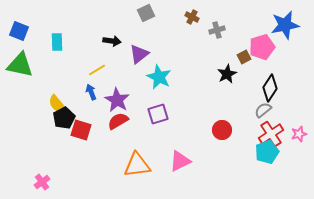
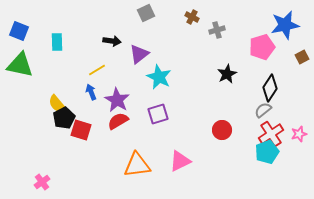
brown square: moved 58 px right
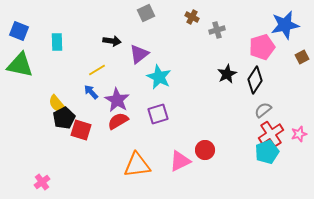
black diamond: moved 15 px left, 8 px up
blue arrow: rotated 21 degrees counterclockwise
red circle: moved 17 px left, 20 px down
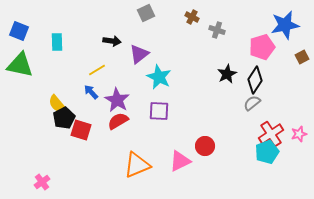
gray cross: rotated 35 degrees clockwise
gray semicircle: moved 11 px left, 7 px up
purple square: moved 1 px right, 3 px up; rotated 20 degrees clockwise
red circle: moved 4 px up
orange triangle: rotated 16 degrees counterclockwise
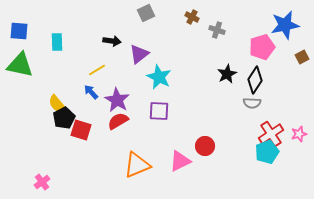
blue square: rotated 18 degrees counterclockwise
gray semicircle: rotated 138 degrees counterclockwise
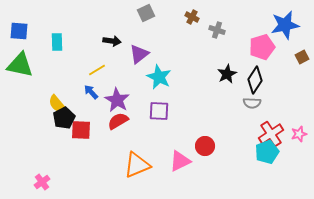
red square: rotated 15 degrees counterclockwise
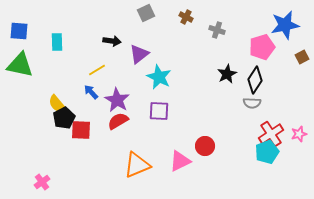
brown cross: moved 6 px left
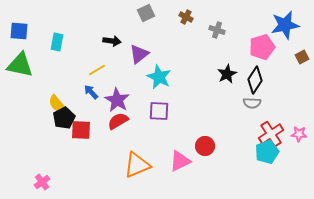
cyan rectangle: rotated 12 degrees clockwise
pink star: rotated 21 degrees clockwise
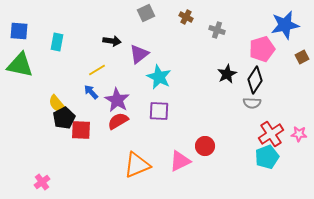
pink pentagon: moved 2 px down
cyan pentagon: moved 5 px down
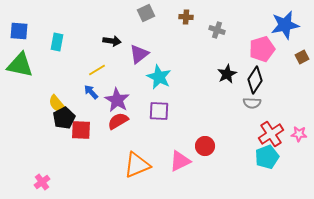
brown cross: rotated 24 degrees counterclockwise
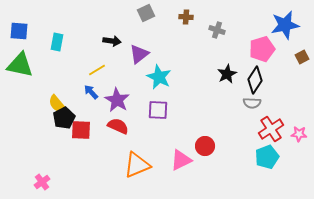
purple square: moved 1 px left, 1 px up
red semicircle: moved 5 px down; rotated 55 degrees clockwise
red cross: moved 5 px up
pink triangle: moved 1 px right, 1 px up
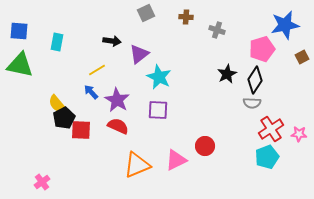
pink triangle: moved 5 px left
